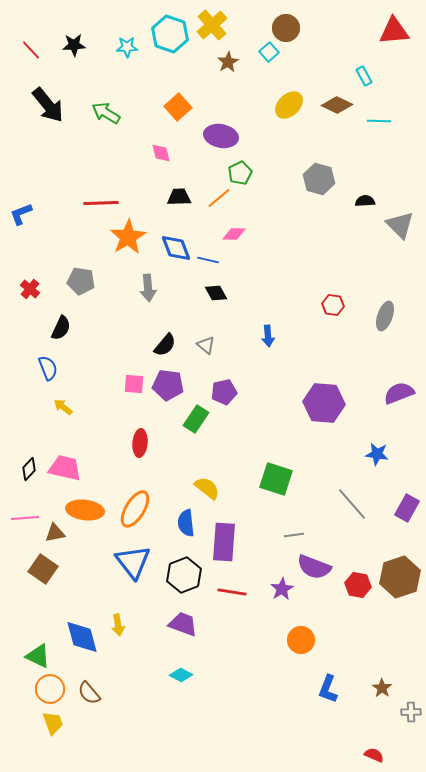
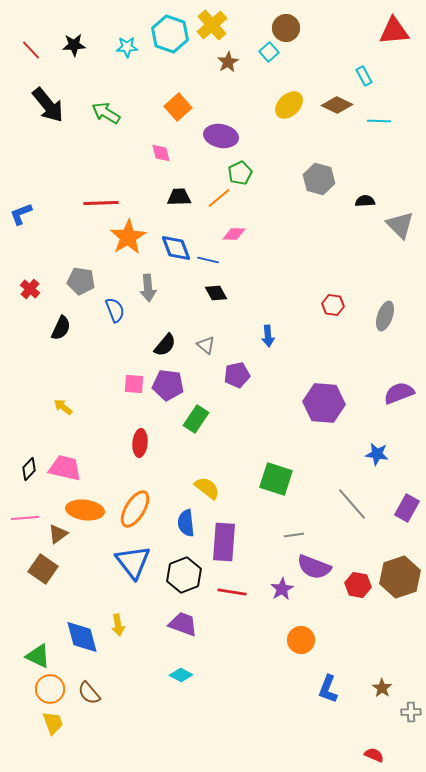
blue semicircle at (48, 368): moved 67 px right, 58 px up
purple pentagon at (224, 392): moved 13 px right, 17 px up
brown triangle at (55, 533): moved 3 px right, 1 px down; rotated 25 degrees counterclockwise
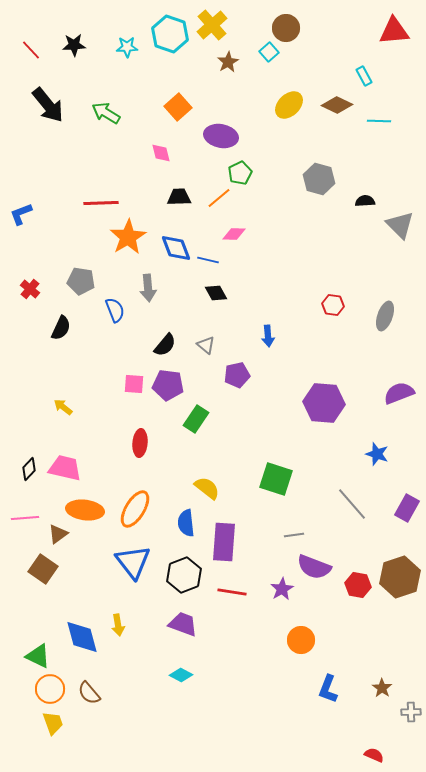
blue star at (377, 454): rotated 10 degrees clockwise
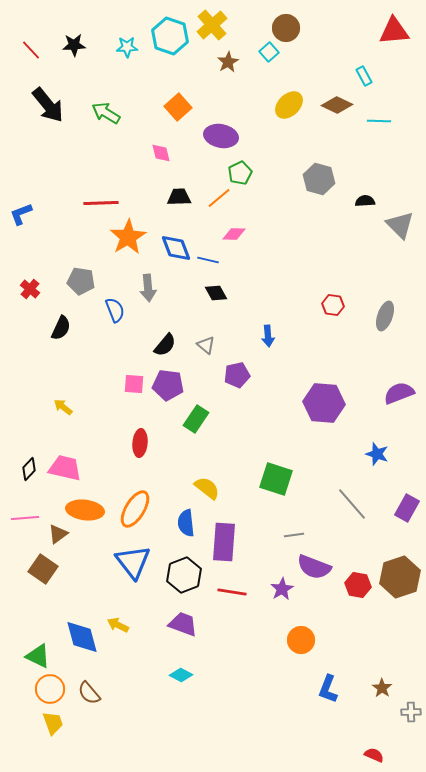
cyan hexagon at (170, 34): moved 2 px down
yellow arrow at (118, 625): rotated 125 degrees clockwise
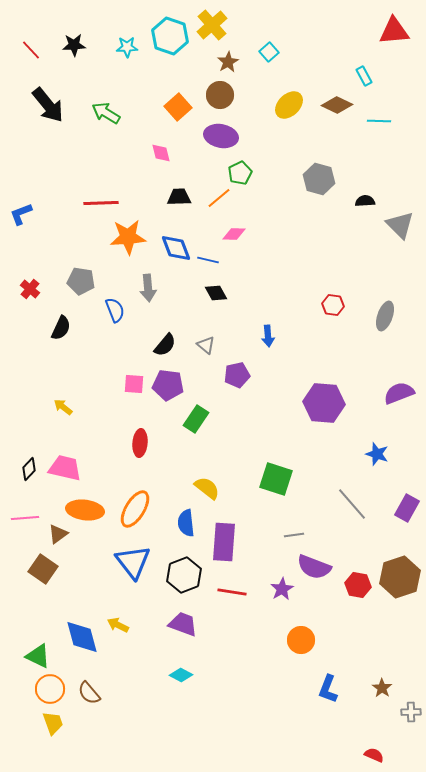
brown circle at (286, 28): moved 66 px left, 67 px down
orange star at (128, 237): rotated 27 degrees clockwise
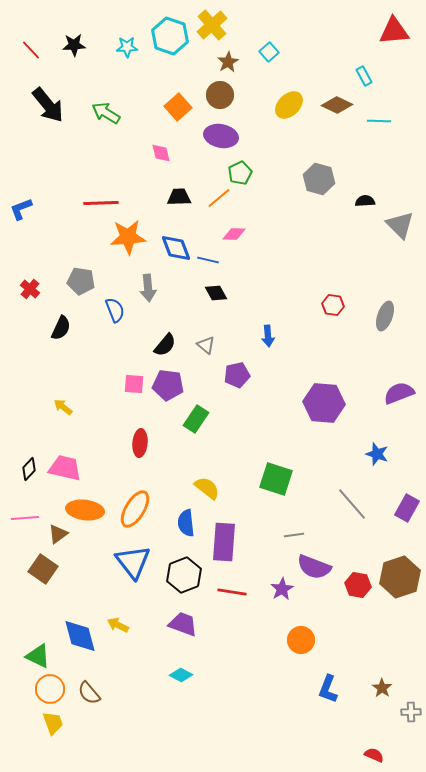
blue L-shape at (21, 214): moved 5 px up
blue diamond at (82, 637): moved 2 px left, 1 px up
